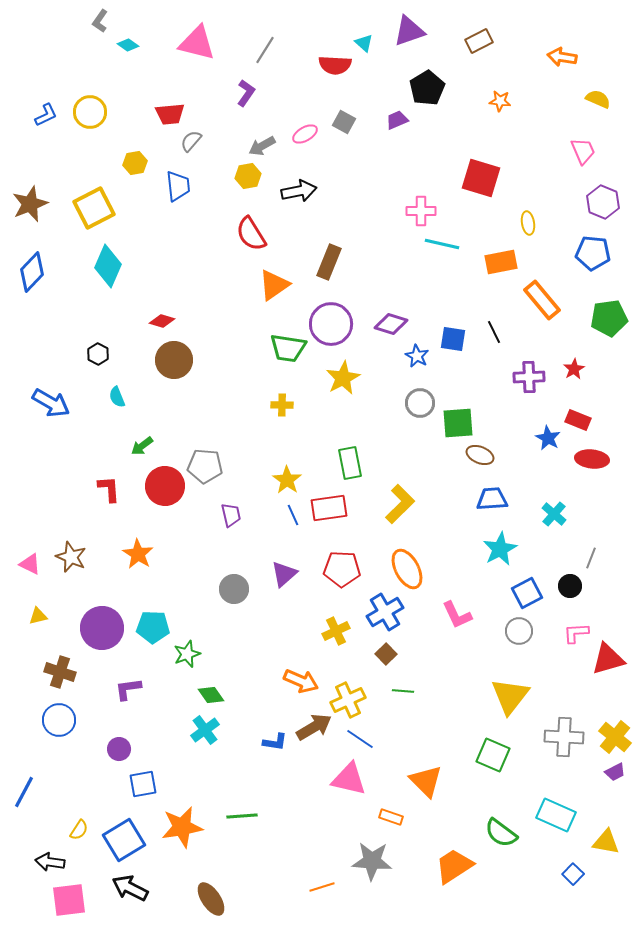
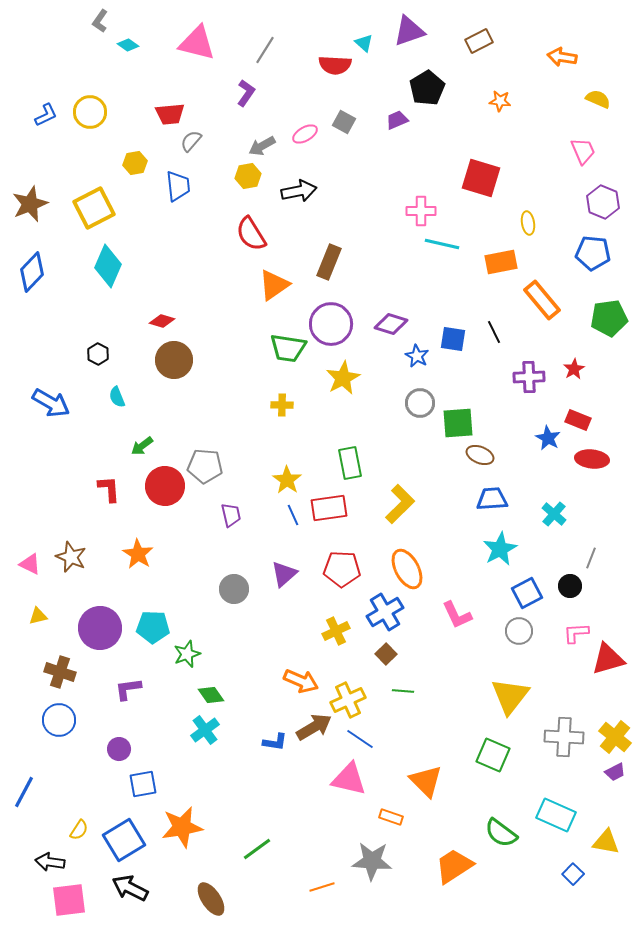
purple circle at (102, 628): moved 2 px left
green line at (242, 816): moved 15 px right, 33 px down; rotated 32 degrees counterclockwise
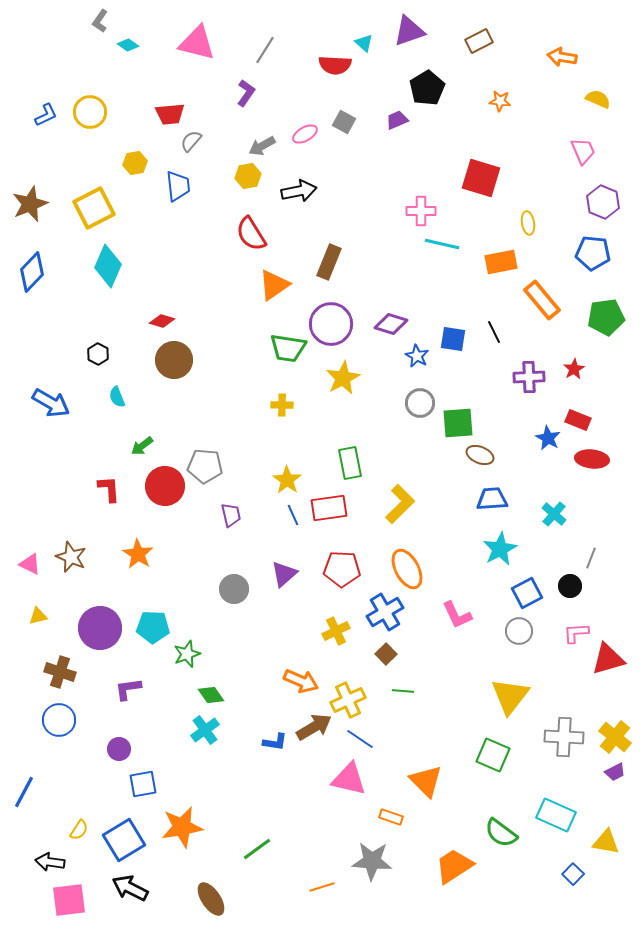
green pentagon at (609, 318): moved 3 px left, 1 px up
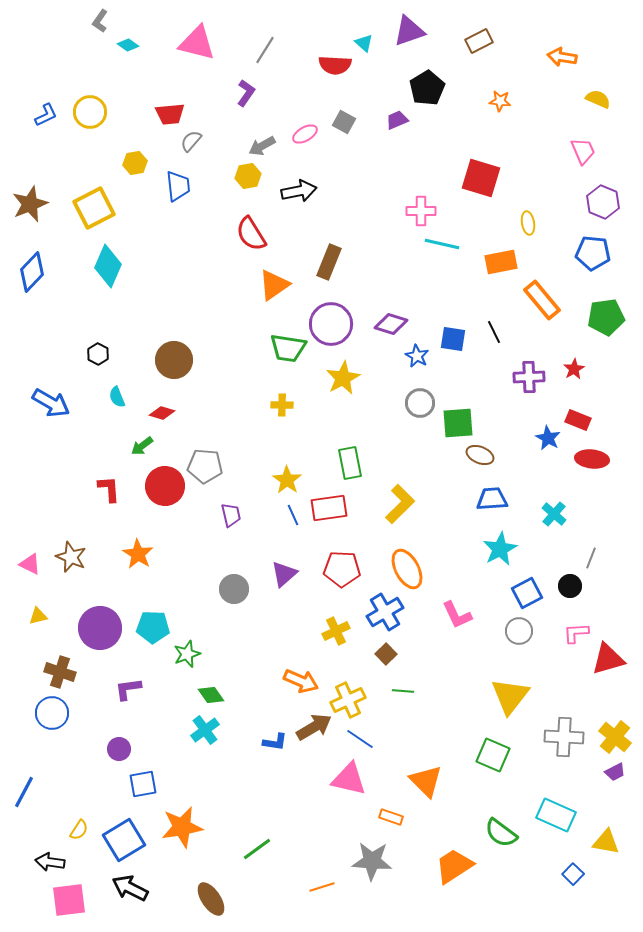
red diamond at (162, 321): moved 92 px down
blue circle at (59, 720): moved 7 px left, 7 px up
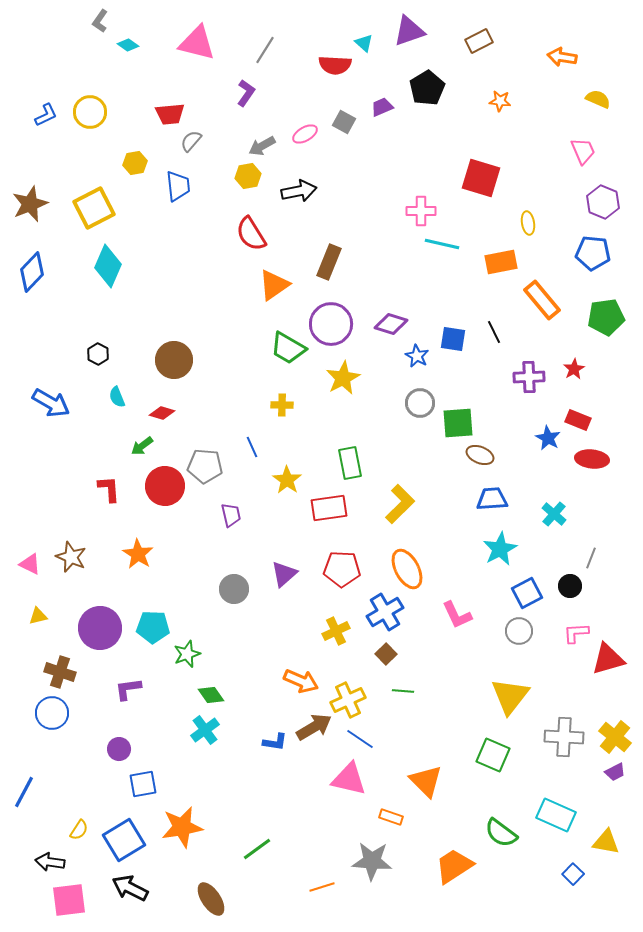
purple trapezoid at (397, 120): moved 15 px left, 13 px up
green trapezoid at (288, 348): rotated 21 degrees clockwise
blue line at (293, 515): moved 41 px left, 68 px up
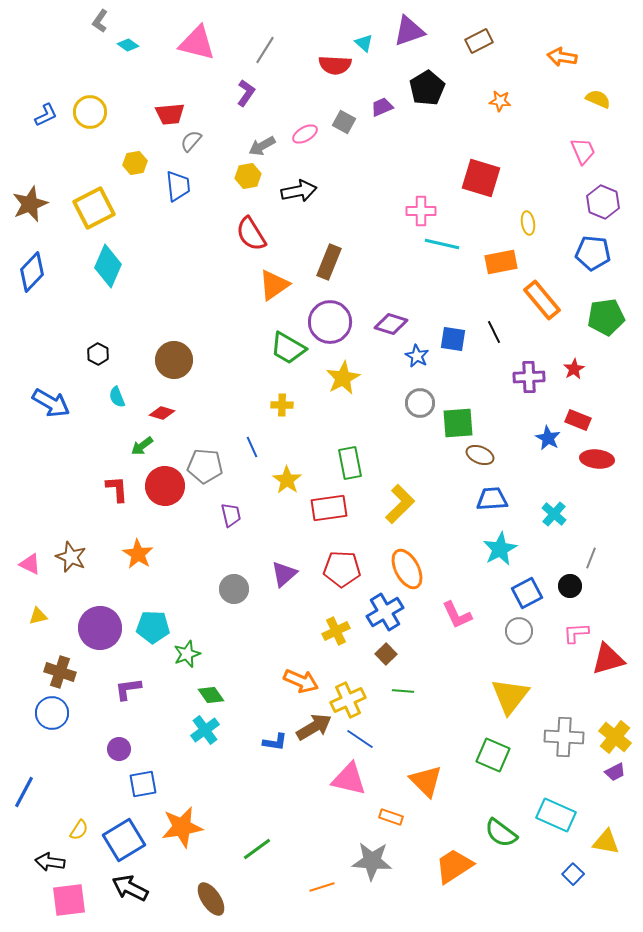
purple circle at (331, 324): moved 1 px left, 2 px up
red ellipse at (592, 459): moved 5 px right
red L-shape at (109, 489): moved 8 px right
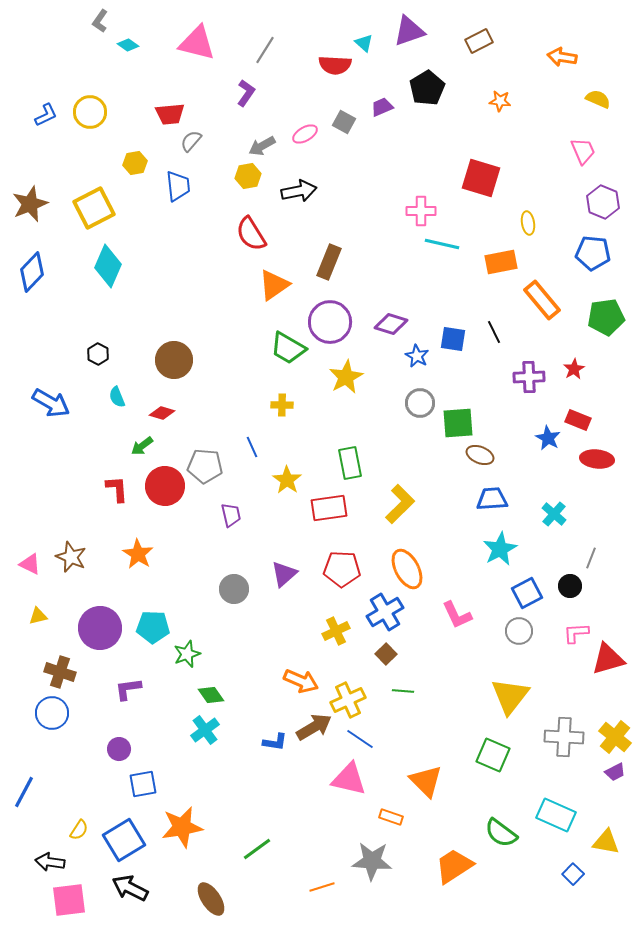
yellow star at (343, 378): moved 3 px right, 1 px up
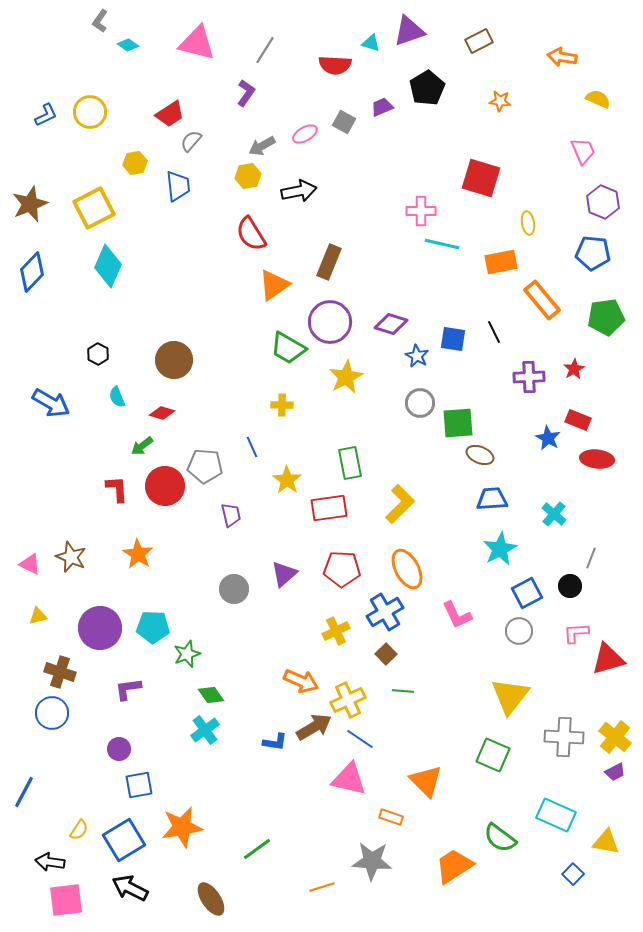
cyan triangle at (364, 43): moved 7 px right; rotated 24 degrees counterclockwise
red trapezoid at (170, 114): rotated 28 degrees counterclockwise
blue square at (143, 784): moved 4 px left, 1 px down
green semicircle at (501, 833): moved 1 px left, 5 px down
pink square at (69, 900): moved 3 px left
